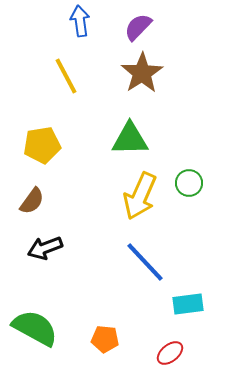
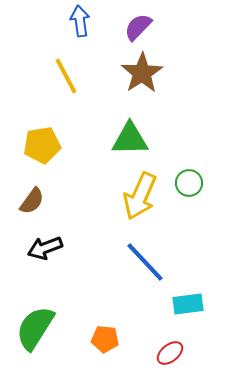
green semicircle: rotated 87 degrees counterclockwise
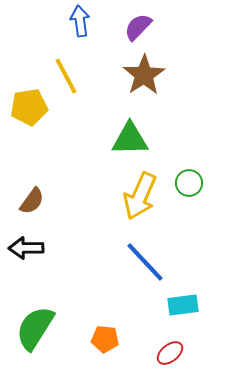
brown star: moved 2 px right, 2 px down
yellow pentagon: moved 13 px left, 38 px up
black arrow: moved 19 px left; rotated 20 degrees clockwise
cyan rectangle: moved 5 px left, 1 px down
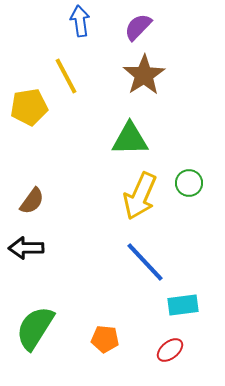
red ellipse: moved 3 px up
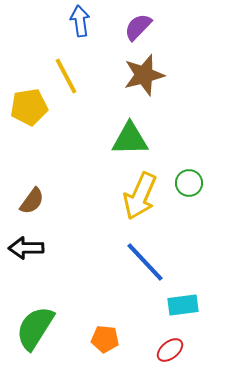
brown star: rotated 18 degrees clockwise
